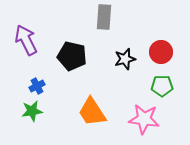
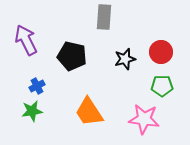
orange trapezoid: moved 3 px left
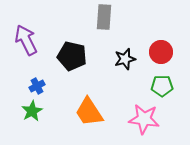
green star: rotated 20 degrees counterclockwise
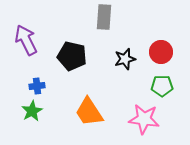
blue cross: rotated 21 degrees clockwise
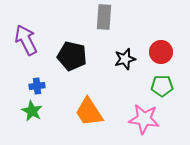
green star: rotated 15 degrees counterclockwise
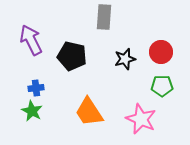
purple arrow: moved 5 px right
blue cross: moved 1 px left, 2 px down
pink star: moved 3 px left; rotated 16 degrees clockwise
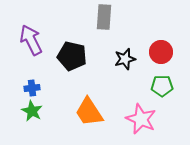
blue cross: moved 4 px left
